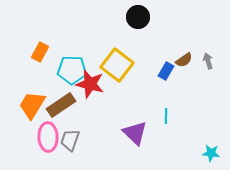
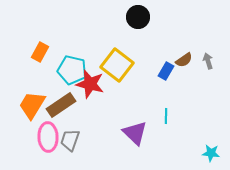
cyan pentagon: rotated 12 degrees clockwise
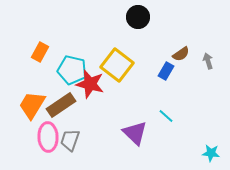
brown semicircle: moved 3 px left, 6 px up
cyan line: rotated 49 degrees counterclockwise
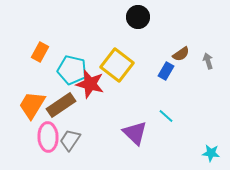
gray trapezoid: rotated 15 degrees clockwise
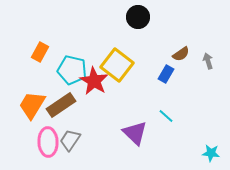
blue rectangle: moved 3 px down
red star: moved 4 px right, 3 px up; rotated 16 degrees clockwise
pink ellipse: moved 5 px down
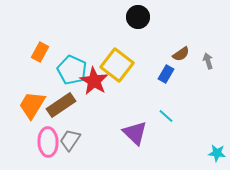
cyan pentagon: rotated 12 degrees clockwise
cyan star: moved 6 px right
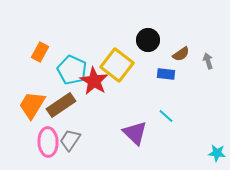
black circle: moved 10 px right, 23 px down
blue rectangle: rotated 66 degrees clockwise
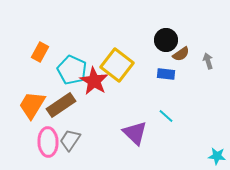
black circle: moved 18 px right
cyan star: moved 3 px down
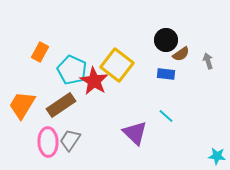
orange trapezoid: moved 10 px left
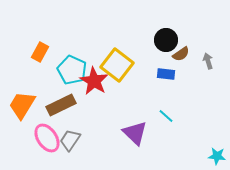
brown rectangle: rotated 8 degrees clockwise
pink ellipse: moved 1 px left, 4 px up; rotated 32 degrees counterclockwise
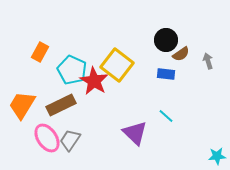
cyan star: rotated 12 degrees counterclockwise
